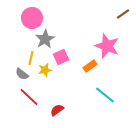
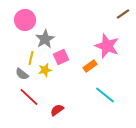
pink circle: moved 7 px left, 2 px down
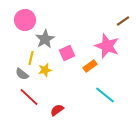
brown line: moved 7 px down
pink square: moved 6 px right, 4 px up
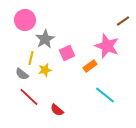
red semicircle: rotated 104 degrees counterclockwise
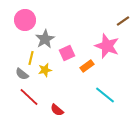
orange rectangle: moved 3 px left
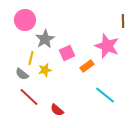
brown line: rotated 56 degrees counterclockwise
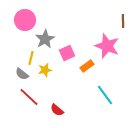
cyan line: rotated 15 degrees clockwise
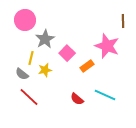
pink square: rotated 21 degrees counterclockwise
cyan line: rotated 30 degrees counterclockwise
red semicircle: moved 20 px right, 11 px up
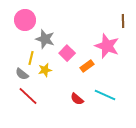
gray star: rotated 24 degrees counterclockwise
red line: moved 1 px left, 1 px up
